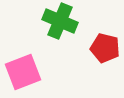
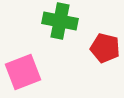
green cross: rotated 12 degrees counterclockwise
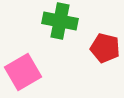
pink square: rotated 9 degrees counterclockwise
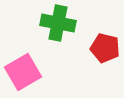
green cross: moved 2 px left, 2 px down
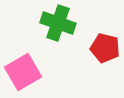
green cross: rotated 8 degrees clockwise
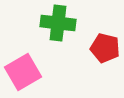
green cross: rotated 12 degrees counterclockwise
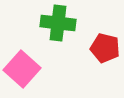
pink square: moved 1 px left, 3 px up; rotated 18 degrees counterclockwise
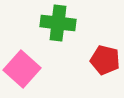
red pentagon: moved 12 px down
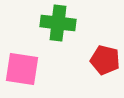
pink square: rotated 33 degrees counterclockwise
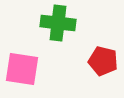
red pentagon: moved 2 px left, 1 px down
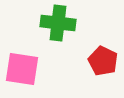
red pentagon: rotated 12 degrees clockwise
